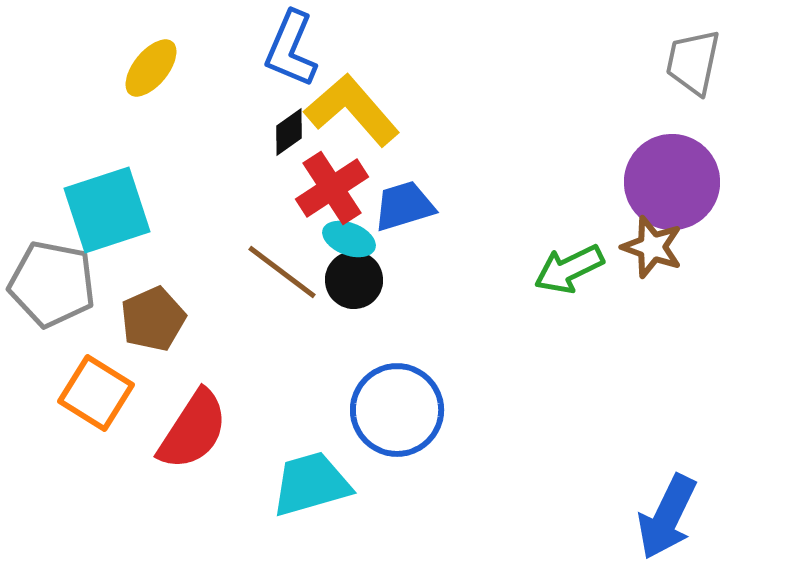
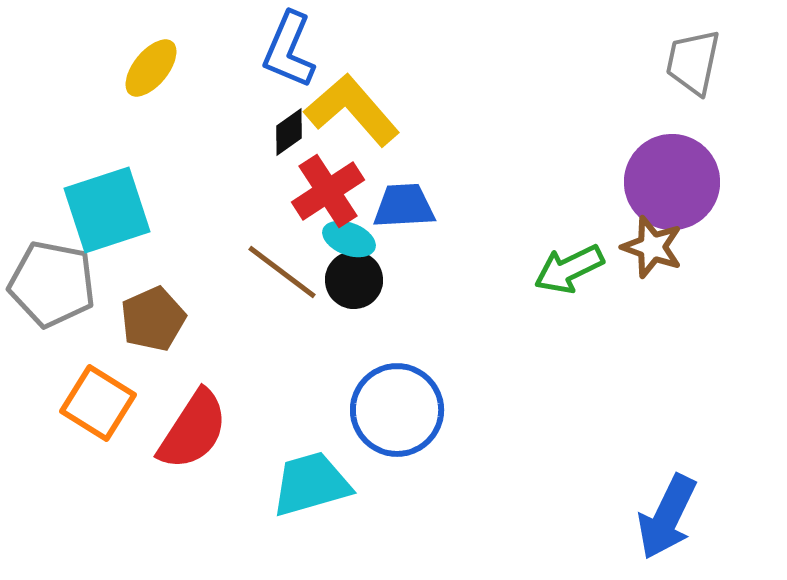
blue L-shape: moved 2 px left, 1 px down
red cross: moved 4 px left, 3 px down
blue trapezoid: rotated 14 degrees clockwise
orange square: moved 2 px right, 10 px down
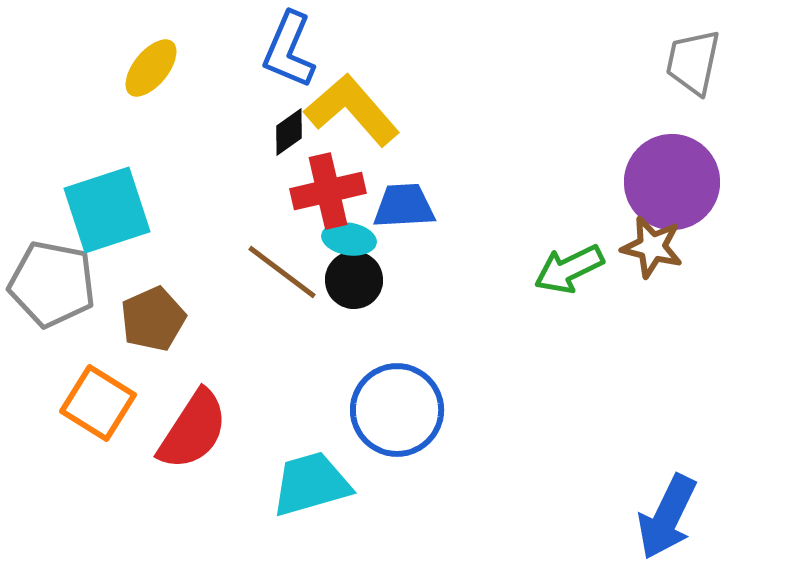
red cross: rotated 20 degrees clockwise
cyan ellipse: rotated 12 degrees counterclockwise
brown star: rotated 6 degrees counterclockwise
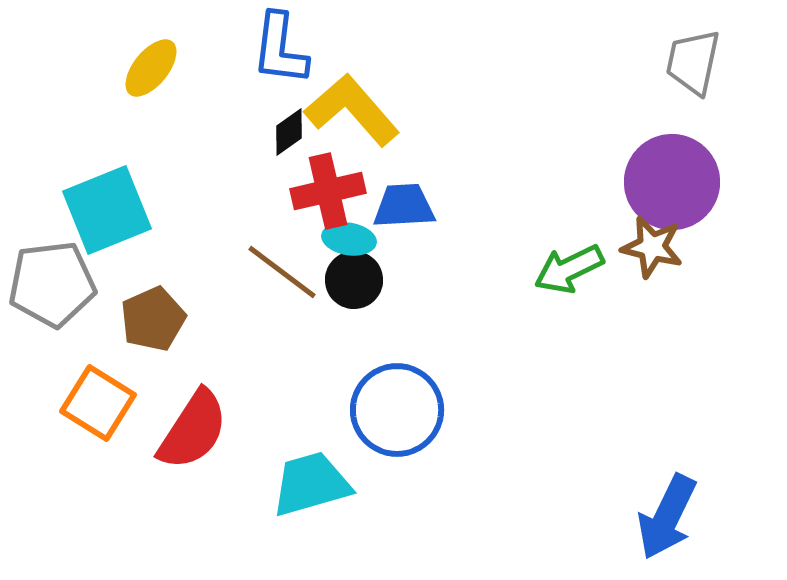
blue L-shape: moved 9 px left, 1 px up; rotated 16 degrees counterclockwise
cyan square: rotated 4 degrees counterclockwise
gray pentagon: rotated 18 degrees counterclockwise
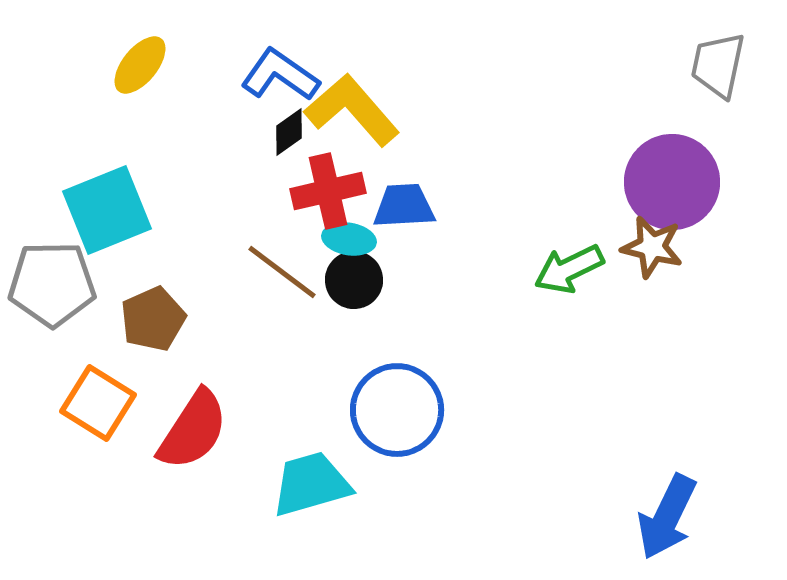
blue L-shape: moved 26 px down; rotated 118 degrees clockwise
gray trapezoid: moved 25 px right, 3 px down
yellow ellipse: moved 11 px left, 3 px up
gray pentagon: rotated 6 degrees clockwise
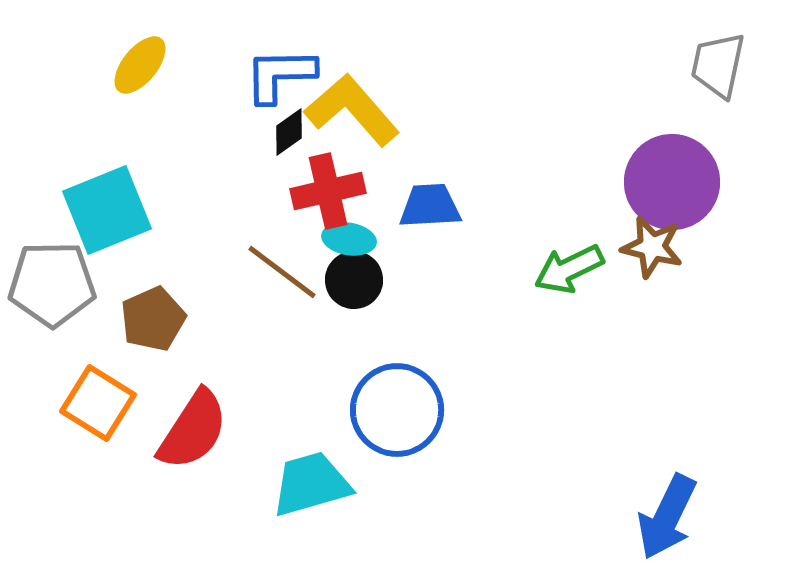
blue L-shape: rotated 36 degrees counterclockwise
blue trapezoid: moved 26 px right
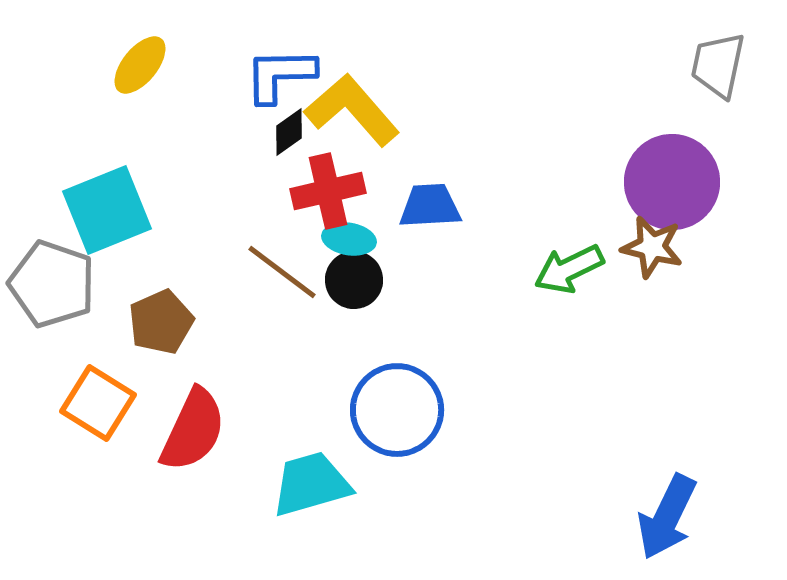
gray pentagon: rotated 20 degrees clockwise
brown pentagon: moved 8 px right, 3 px down
red semicircle: rotated 8 degrees counterclockwise
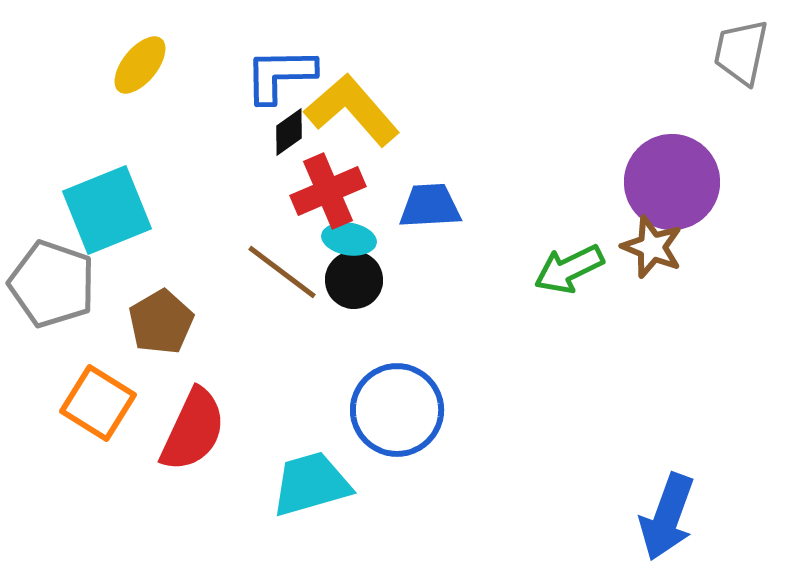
gray trapezoid: moved 23 px right, 13 px up
red cross: rotated 10 degrees counterclockwise
brown star: rotated 8 degrees clockwise
brown pentagon: rotated 6 degrees counterclockwise
blue arrow: rotated 6 degrees counterclockwise
